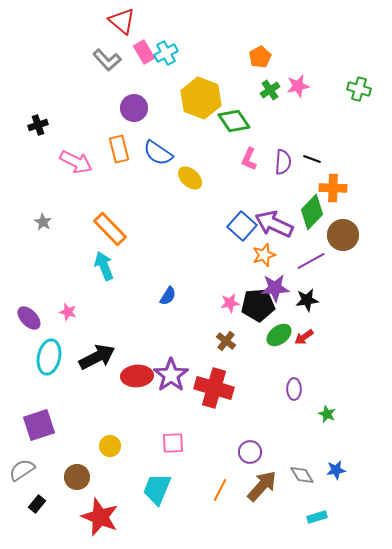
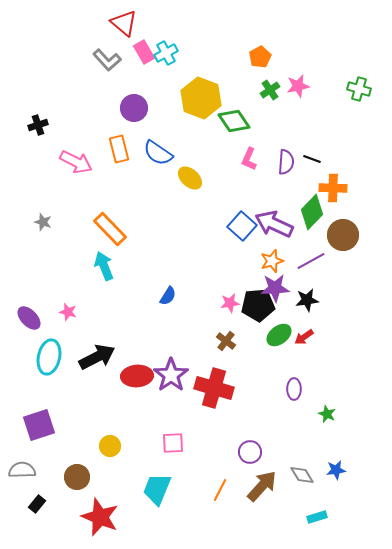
red triangle at (122, 21): moved 2 px right, 2 px down
purple semicircle at (283, 162): moved 3 px right
gray star at (43, 222): rotated 12 degrees counterclockwise
orange star at (264, 255): moved 8 px right, 6 px down
gray semicircle at (22, 470): rotated 32 degrees clockwise
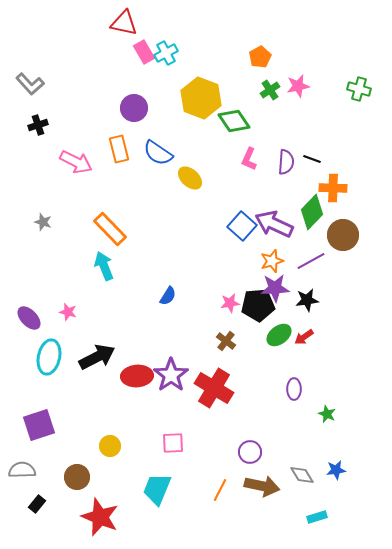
red triangle at (124, 23): rotated 28 degrees counterclockwise
gray L-shape at (107, 60): moved 77 px left, 24 px down
red cross at (214, 388): rotated 15 degrees clockwise
brown arrow at (262, 486): rotated 60 degrees clockwise
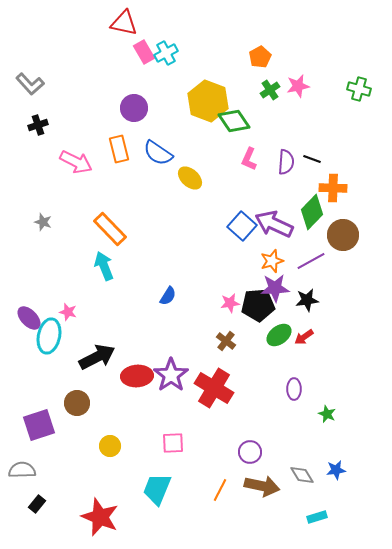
yellow hexagon at (201, 98): moved 7 px right, 3 px down
cyan ellipse at (49, 357): moved 21 px up
brown circle at (77, 477): moved 74 px up
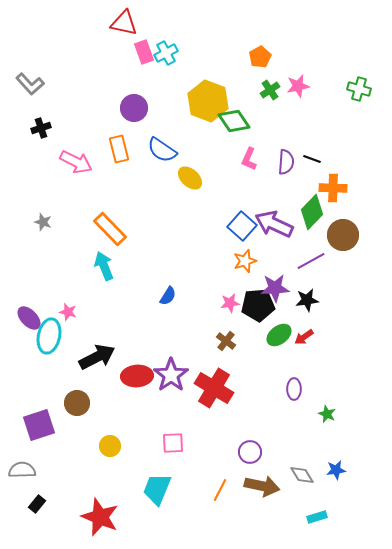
pink rectangle at (144, 52): rotated 10 degrees clockwise
black cross at (38, 125): moved 3 px right, 3 px down
blue semicircle at (158, 153): moved 4 px right, 3 px up
orange star at (272, 261): moved 27 px left
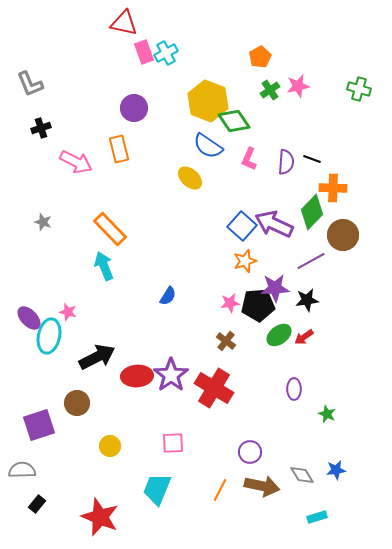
gray L-shape at (30, 84): rotated 20 degrees clockwise
blue semicircle at (162, 150): moved 46 px right, 4 px up
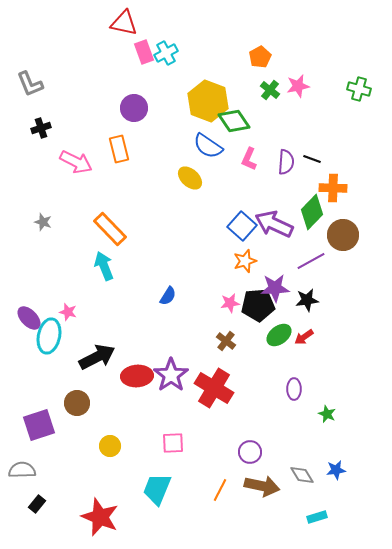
green cross at (270, 90): rotated 18 degrees counterclockwise
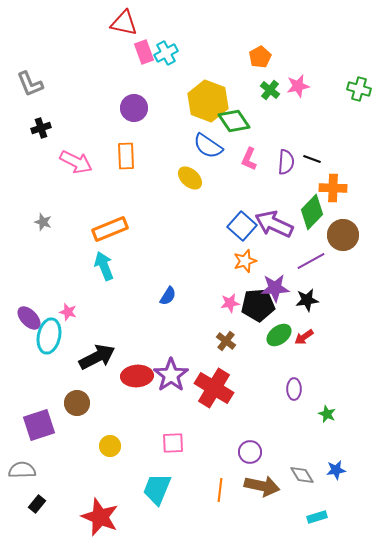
orange rectangle at (119, 149): moved 7 px right, 7 px down; rotated 12 degrees clockwise
orange rectangle at (110, 229): rotated 68 degrees counterclockwise
orange line at (220, 490): rotated 20 degrees counterclockwise
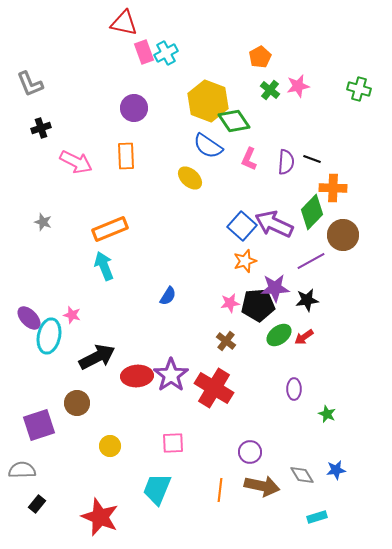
pink star at (68, 312): moved 4 px right, 3 px down
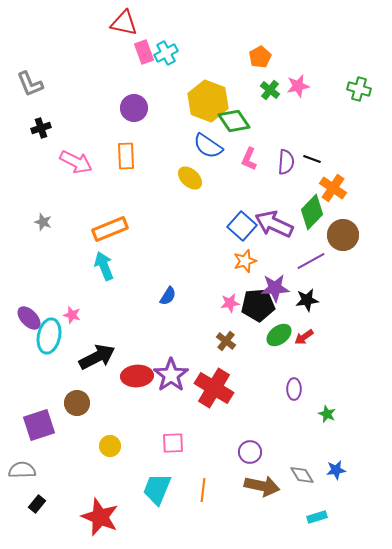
orange cross at (333, 188): rotated 32 degrees clockwise
orange line at (220, 490): moved 17 px left
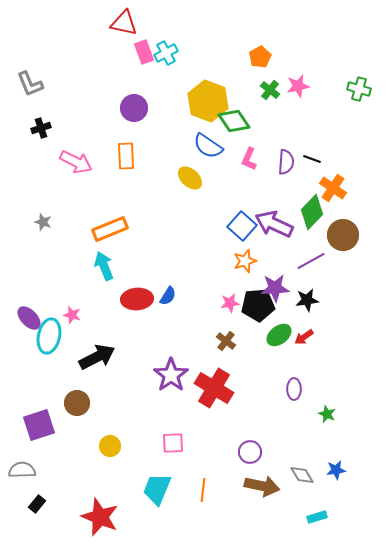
red ellipse at (137, 376): moved 77 px up
